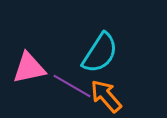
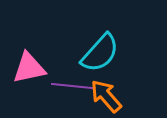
cyan semicircle: rotated 9 degrees clockwise
purple line: rotated 24 degrees counterclockwise
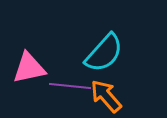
cyan semicircle: moved 4 px right
purple line: moved 2 px left
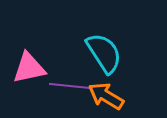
cyan semicircle: rotated 75 degrees counterclockwise
orange arrow: rotated 18 degrees counterclockwise
